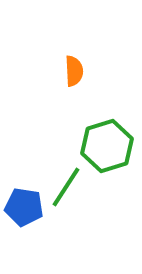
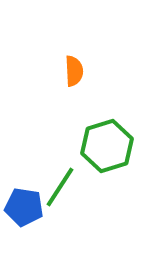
green line: moved 6 px left
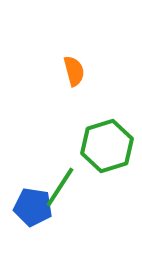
orange semicircle: rotated 12 degrees counterclockwise
blue pentagon: moved 9 px right
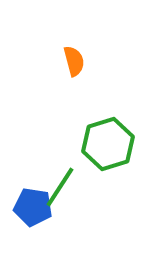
orange semicircle: moved 10 px up
green hexagon: moved 1 px right, 2 px up
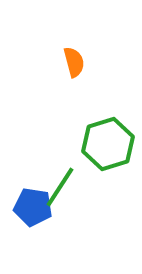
orange semicircle: moved 1 px down
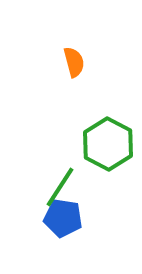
green hexagon: rotated 15 degrees counterclockwise
blue pentagon: moved 30 px right, 11 px down
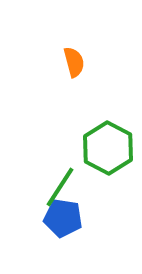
green hexagon: moved 4 px down
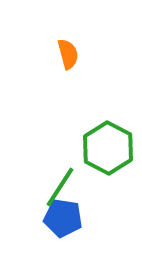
orange semicircle: moved 6 px left, 8 px up
